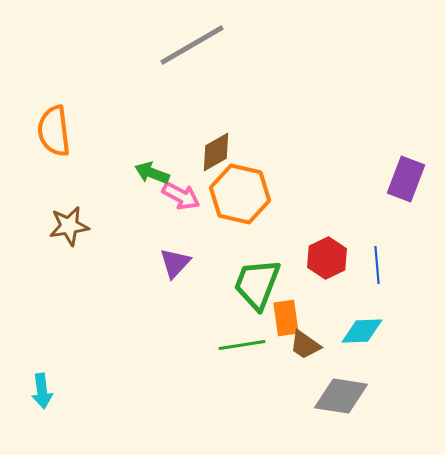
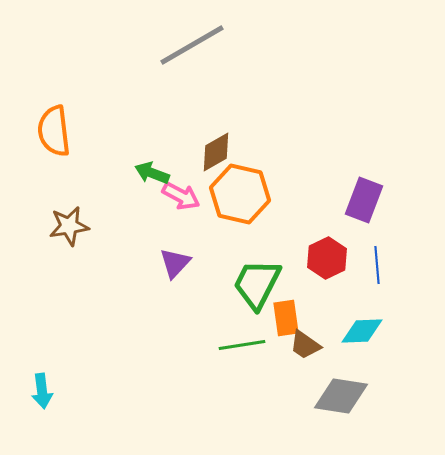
purple rectangle: moved 42 px left, 21 px down
green trapezoid: rotated 6 degrees clockwise
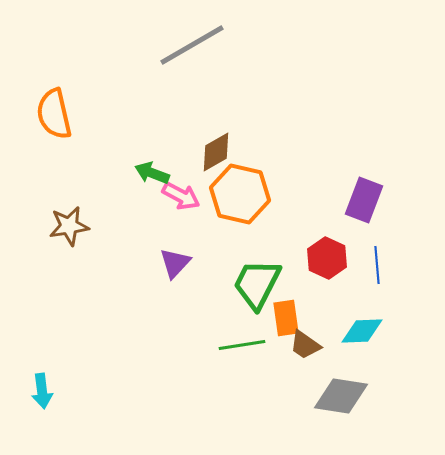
orange semicircle: moved 17 px up; rotated 6 degrees counterclockwise
red hexagon: rotated 9 degrees counterclockwise
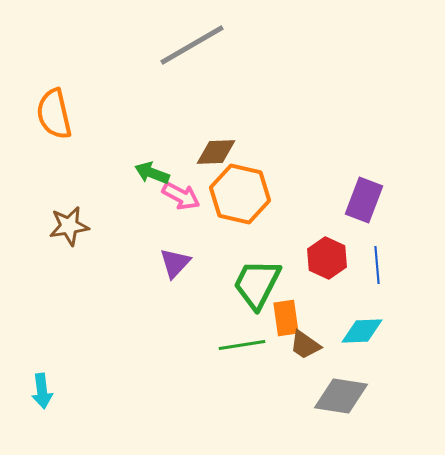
brown diamond: rotated 27 degrees clockwise
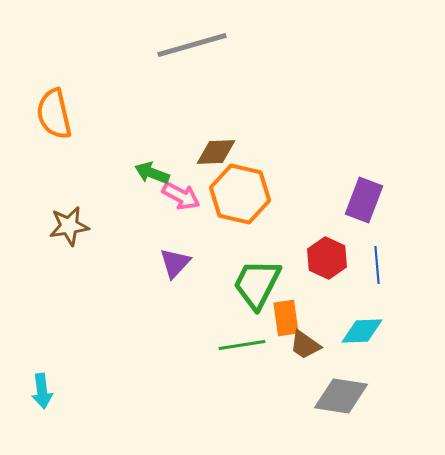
gray line: rotated 14 degrees clockwise
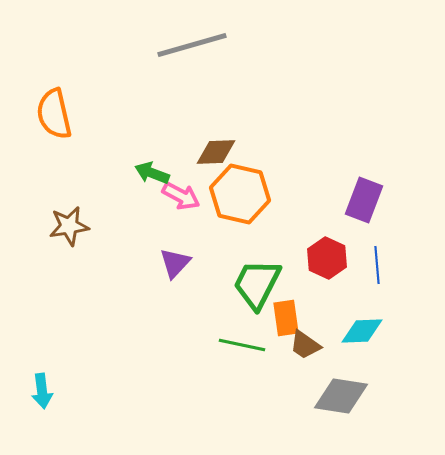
green line: rotated 21 degrees clockwise
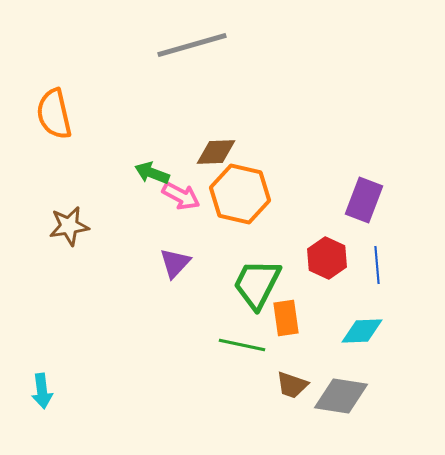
brown trapezoid: moved 13 px left, 40 px down; rotated 16 degrees counterclockwise
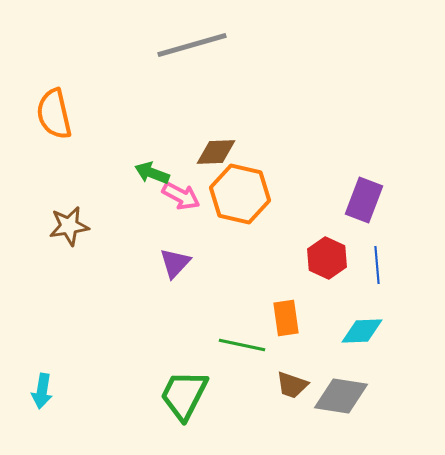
green trapezoid: moved 73 px left, 111 px down
cyan arrow: rotated 16 degrees clockwise
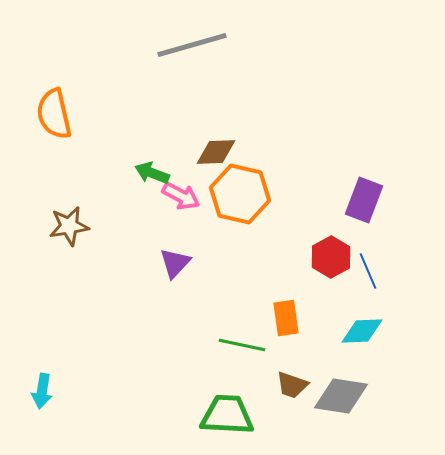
red hexagon: moved 4 px right, 1 px up; rotated 6 degrees clockwise
blue line: moved 9 px left, 6 px down; rotated 18 degrees counterclockwise
green trapezoid: moved 43 px right, 20 px down; rotated 66 degrees clockwise
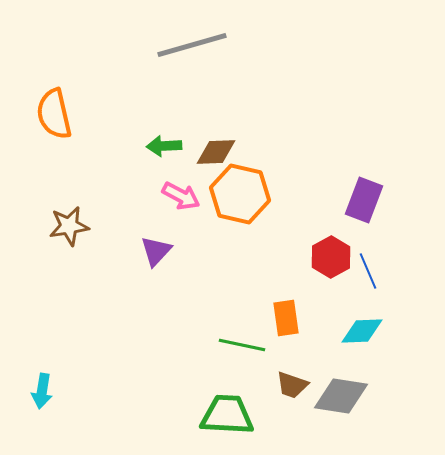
green arrow: moved 12 px right, 27 px up; rotated 24 degrees counterclockwise
purple triangle: moved 19 px left, 12 px up
